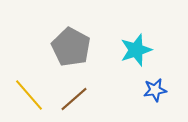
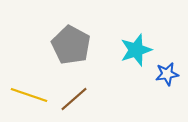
gray pentagon: moved 2 px up
blue star: moved 12 px right, 16 px up
yellow line: rotated 30 degrees counterclockwise
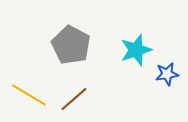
yellow line: rotated 12 degrees clockwise
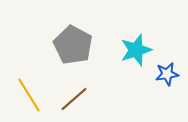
gray pentagon: moved 2 px right
yellow line: rotated 27 degrees clockwise
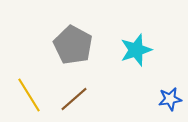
blue star: moved 3 px right, 25 px down
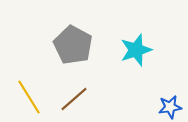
yellow line: moved 2 px down
blue star: moved 8 px down
